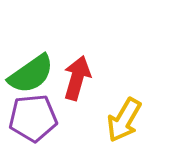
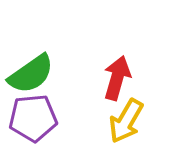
red arrow: moved 40 px right
yellow arrow: moved 2 px right, 1 px down
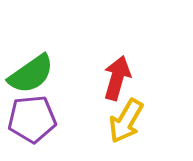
purple pentagon: moved 1 px left, 1 px down
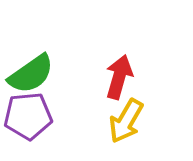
red arrow: moved 2 px right, 1 px up
purple pentagon: moved 4 px left, 3 px up
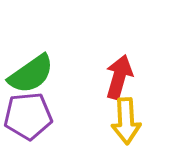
yellow arrow: rotated 33 degrees counterclockwise
